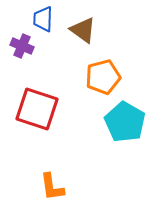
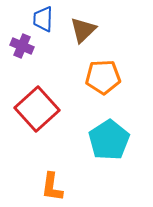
brown triangle: rotated 40 degrees clockwise
orange pentagon: rotated 12 degrees clockwise
red square: rotated 30 degrees clockwise
cyan pentagon: moved 16 px left, 18 px down; rotated 9 degrees clockwise
orange L-shape: rotated 16 degrees clockwise
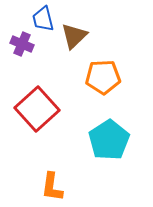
blue trapezoid: rotated 16 degrees counterclockwise
brown triangle: moved 9 px left, 6 px down
purple cross: moved 2 px up
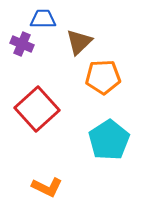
blue trapezoid: rotated 104 degrees clockwise
brown triangle: moved 5 px right, 6 px down
orange L-shape: moved 5 px left; rotated 72 degrees counterclockwise
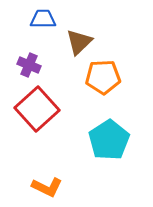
purple cross: moved 7 px right, 21 px down
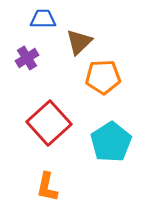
purple cross: moved 2 px left, 7 px up; rotated 35 degrees clockwise
red square: moved 12 px right, 14 px down
cyan pentagon: moved 2 px right, 2 px down
orange L-shape: rotated 76 degrees clockwise
